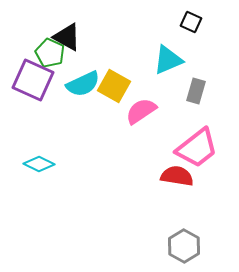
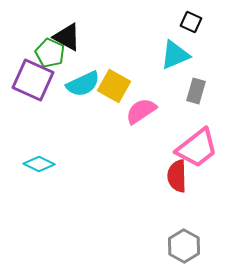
cyan triangle: moved 7 px right, 5 px up
red semicircle: rotated 100 degrees counterclockwise
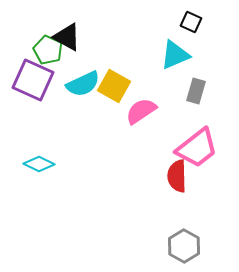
green pentagon: moved 2 px left, 3 px up
